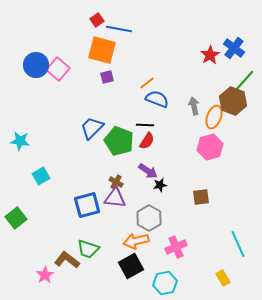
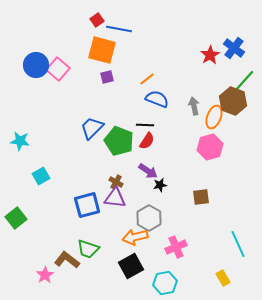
orange line: moved 4 px up
orange arrow: moved 1 px left, 4 px up
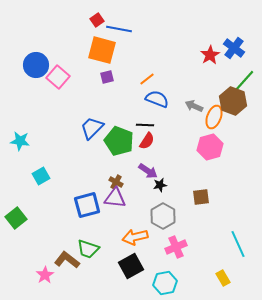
pink square: moved 8 px down
gray arrow: rotated 54 degrees counterclockwise
gray hexagon: moved 14 px right, 2 px up
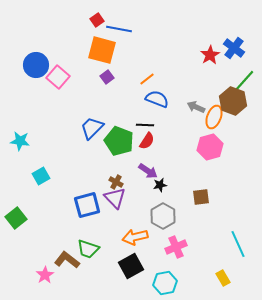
purple square: rotated 24 degrees counterclockwise
gray arrow: moved 2 px right, 1 px down
purple triangle: rotated 40 degrees clockwise
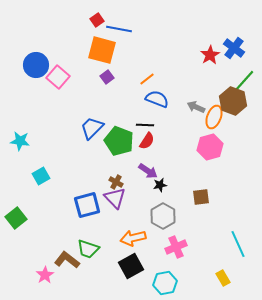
orange arrow: moved 2 px left, 1 px down
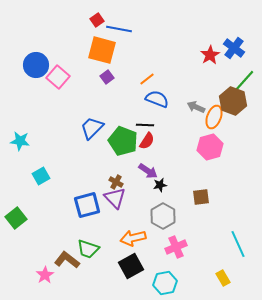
green pentagon: moved 4 px right
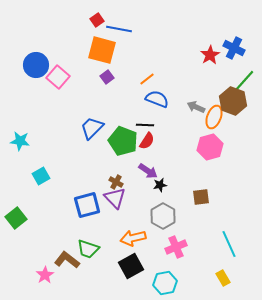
blue cross: rotated 10 degrees counterclockwise
cyan line: moved 9 px left
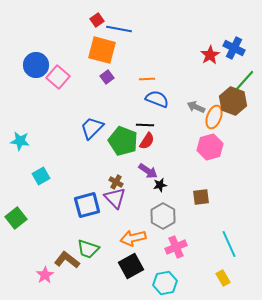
orange line: rotated 35 degrees clockwise
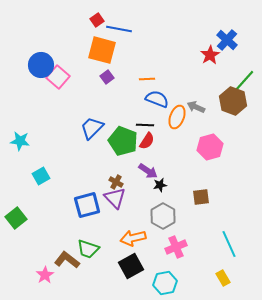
blue cross: moved 7 px left, 8 px up; rotated 15 degrees clockwise
blue circle: moved 5 px right
orange ellipse: moved 37 px left
